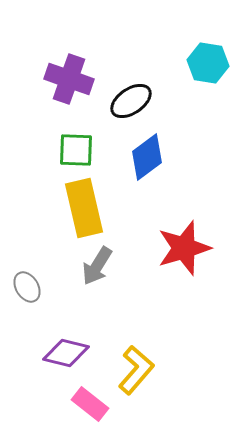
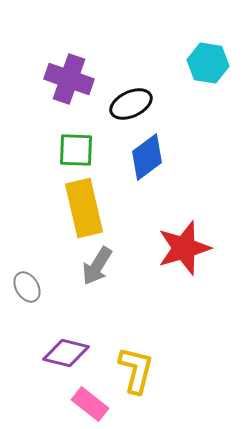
black ellipse: moved 3 px down; rotated 9 degrees clockwise
yellow L-shape: rotated 27 degrees counterclockwise
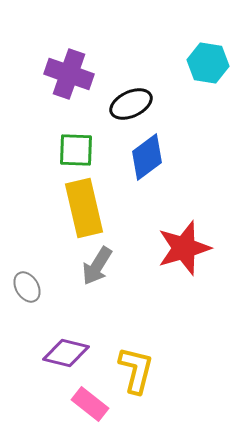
purple cross: moved 5 px up
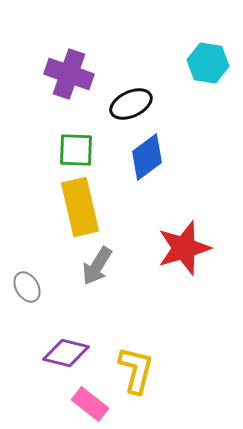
yellow rectangle: moved 4 px left, 1 px up
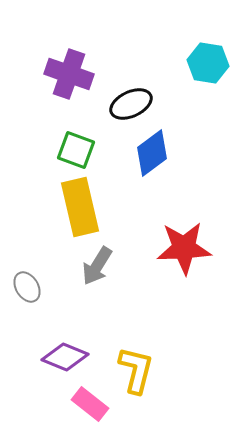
green square: rotated 18 degrees clockwise
blue diamond: moved 5 px right, 4 px up
red star: rotated 14 degrees clockwise
purple diamond: moved 1 px left, 4 px down; rotated 9 degrees clockwise
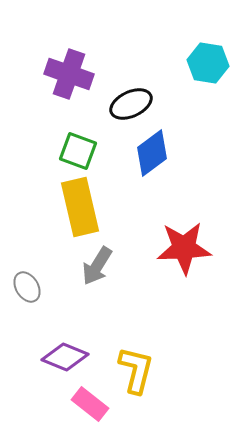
green square: moved 2 px right, 1 px down
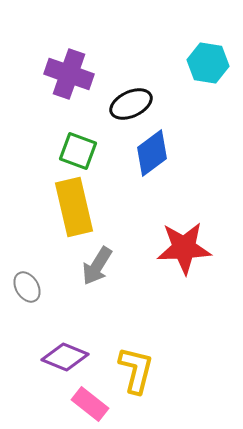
yellow rectangle: moved 6 px left
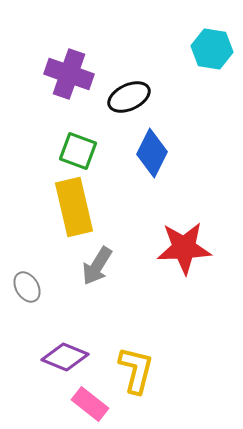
cyan hexagon: moved 4 px right, 14 px up
black ellipse: moved 2 px left, 7 px up
blue diamond: rotated 27 degrees counterclockwise
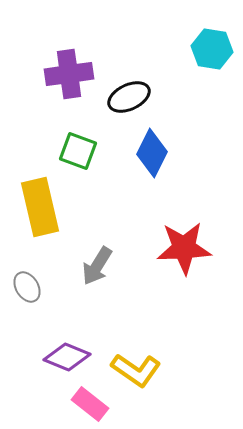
purple cross: rotated 27 degrees counterclockwise
yellow rectangle: moved 34 px left
purple diamond: moved 2 px right
yellow L-shape: rotated 111 degrees clockwise
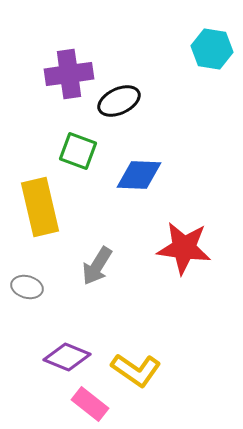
black ellipse: moved 10 px left, 4 px down
blue diamond: moved 13 px left, 22 px down; rotated 66 degrees clockwise
red star: rotated 10 degrees clockwise
gray ellipse: rotated 44 degrees counterclockwise
